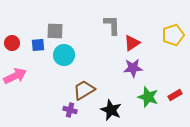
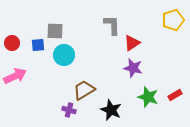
yellow pentagon: moved 15 px up
purple star: rotated 18 degrees clockwise
purple cross: moved 1 px left
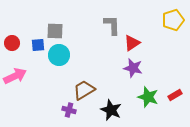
cyan circle: moved 5 px left
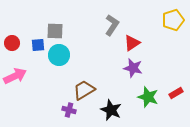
gray L-shape: rotated 35 degrees clockwise
red rectangle: moved 1 px right, 2 px up
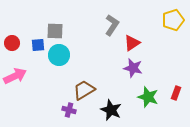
red rectangle: rotated 40 degrees counterclockwise
